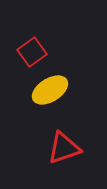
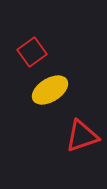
red triangle: moved 18 px right, 12 px up
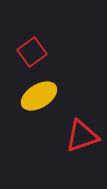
yellow ellipse: moved 11 px left, 6 px down
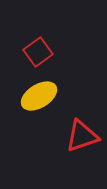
red square: moved 6 px right
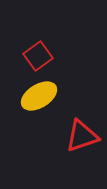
red square: moved 4 px down
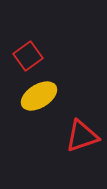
red square: moved 10 px left
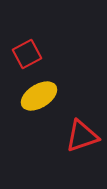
red square: moved 1 px left, 2 px up; rotated 8 degrees clockwise
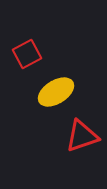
yellow ellipse: moved 17 px right, 4 px up
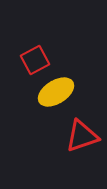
red square: moved 8 px right, 6 px down
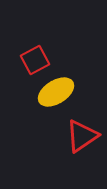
red triangle: rotated 15 degrees counterclockwise
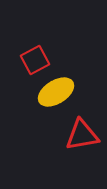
red triangle: moved 1 px up; rotated 24 degrees clockwise
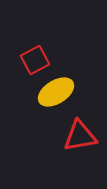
red triangle: moved 2 px left, 1 px down
